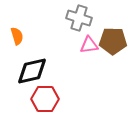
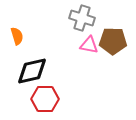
gray cross: moved 3 px right
pink triangle: rotated 18 degrees clockwise
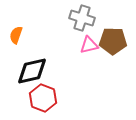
orange semicircle: moved 1 px left, 1 px up; rotated 144 degrees counterclockwise
pink triangle: rotated 24 degrees counterclockwise
red hexagon: moved 2 px left, 1 px up; rotated 20 degrees clockwise
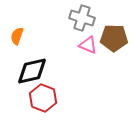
orange semicircle: moved 1 px right, 1 px down
brown pentagon: moved 1 px right, 3 px up
pink triangle: moved 1 px left; rotated 36 degrees clockwise
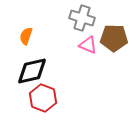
orange semicircle: moved 9 px right
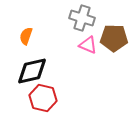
red hexagon: rotated 8 degrees counterclockwise
